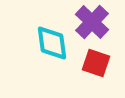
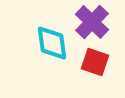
red square: moved 1 px left, 1 px up
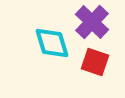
cyan diamond: rotated 9 degrees counterclockwise
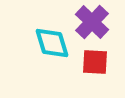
red square: rotated 16 degrees counterclockwise
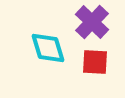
cyan diamond: moved 4 px left, 5 px down
